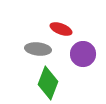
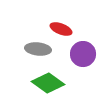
green diamond: rotated 76 degrees counterclockwise
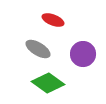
red ellipse: moved 8 px left, 9 px up
gray ellipse: rotated 25 degrees clockwise
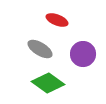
red ellipse: moved 4 px right
gray ellipse: moved 2 px right
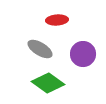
red ellipse: rotated 25 degrees counterclockwise
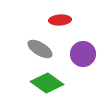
red ellipse: moved 3 px right
green diamond: moved 1 px left
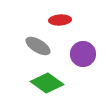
gray ellipse: moved 2 px left, 3 px up
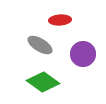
gray ellipse: moved 2 px right, 1 px up
green diamond: moved 4 px left, 1 px up
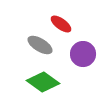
red ellipse: moved 1 px right, 4 px down; rotated 40 degrees clockwise
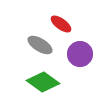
purple circle: moved 3 px left
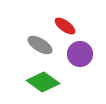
red ellipse: moved 4 px right, 2 px down
